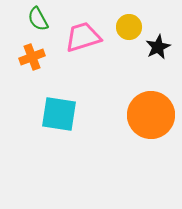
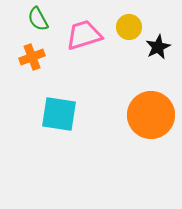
pink trapezoid: moved 1 px right, 2 px up
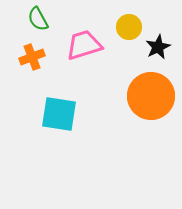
pink trapezoid: moved 10 px down
orange circle: moved 19 px up
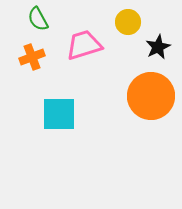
yellow circle: moved 1 px left, 5 px up
cyan square: rotated 9 degrees counterclockwise
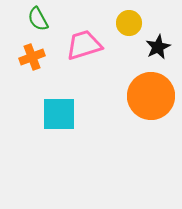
yellow circle: moved 1 px right, 1 px down
